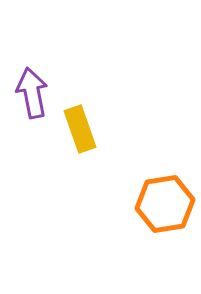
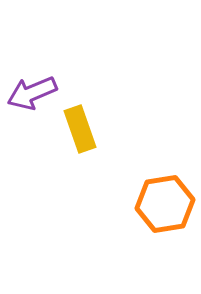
purple arrow: rotated 102 degrees counterclockwise
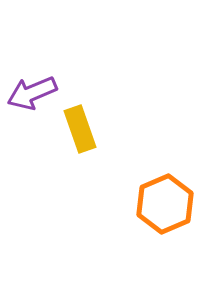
orange hexagon: rotated 14 degrees counterclockwise
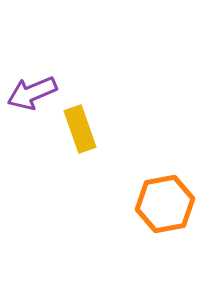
orange hexagon: rotated 12 degrees clockwise
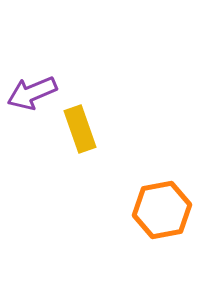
orange hexagon: moved 3 px left, 6 px down
